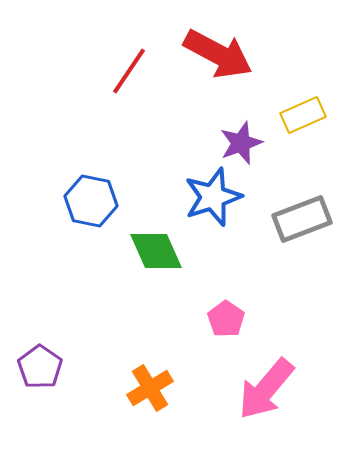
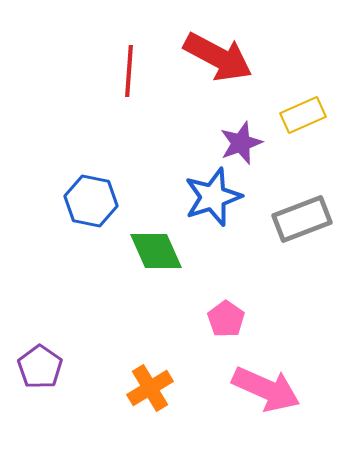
red arrow: moved 3 px down
red line: rotated 30 degrees counterclockwise
pink arrow: rotated 106 degrees counterclockwise
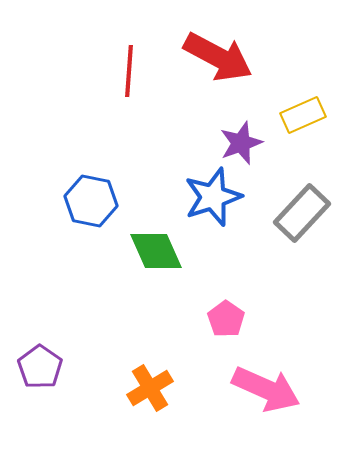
gray rectangle: moved 6 px up; rotated 26 degrees counterclockwise
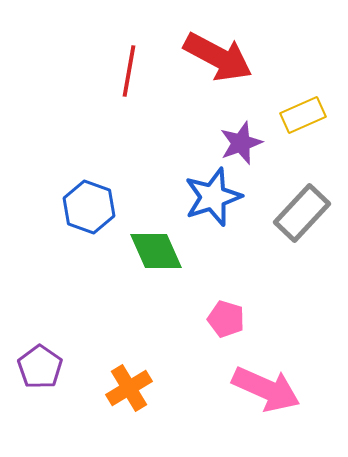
red line: rotated 6 degrees clockwise
blue hexagon: moved 2 px left, 6 px down; rotated 9 degrees clockwise
pink pentagon: rotated 18 degrees counterclockwise
orange cross: moved 21 px left
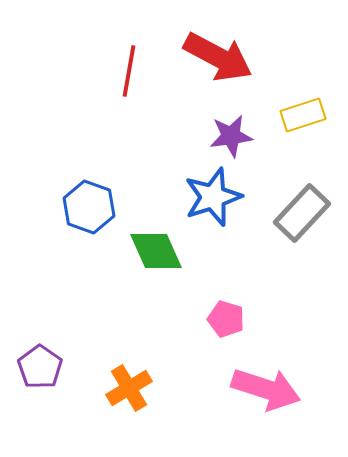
yellow rectangle: rotated 6 degrees clockwise
purple star: moved 10 px left, 7 px up; rotated 12 degrees clockwise
pink arrow: rotated 6 degrees counterclockwise
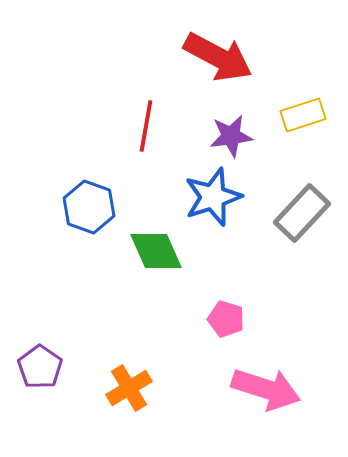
red line: moved 17 px right, 55 px down
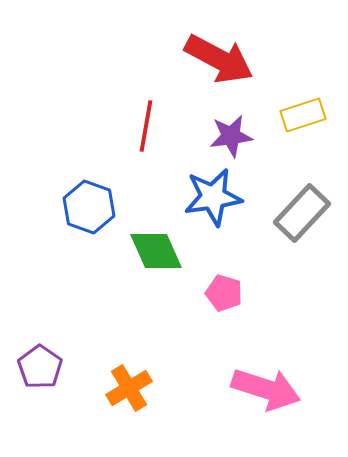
red arrow: moved 1 px right, 2 px down
blue star: rotated 10 degrees clockwise
pink pentagon: moved 2 px left, 26 px up
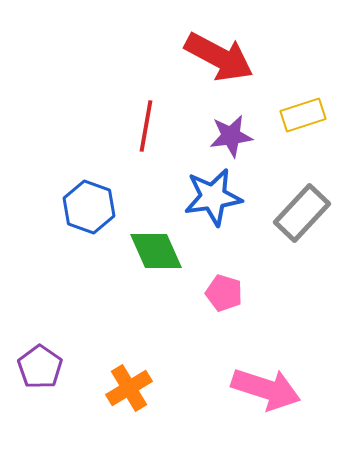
red arrow: moved 2 px up
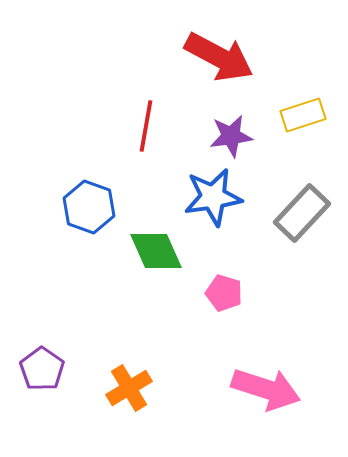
purple pentagon: moved 2 px right, 2 px down
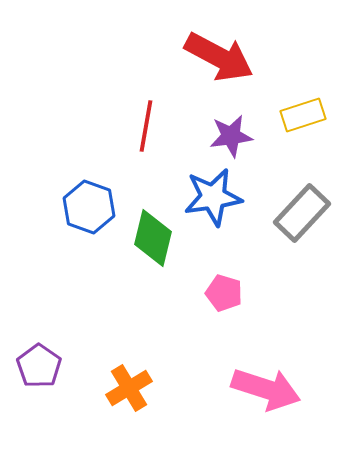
green diamond: moved 3 px left, 13 px up; rotated 38 degrees clockwise
purple pentagon: moved 3 px left, 3 px up
